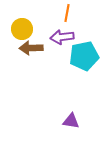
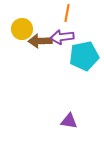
brown arrow: moved 9 px right, 7 px up
purple triangle: moved 2 px left
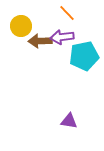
orange line: rotated 54 degrees counterclockwise
yellow circle: moved 1 px left, 3 px up
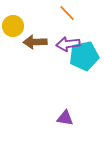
yellow circle: moved 8 px left
purple arrow: moved 6 px right, 7 px down
brown arrow: moved 5 px left, 1 px down
purple triangle: moved 4 px left, 3 px up
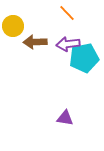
cyan pentagon: moved 2 px down
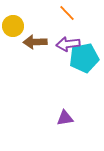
purple triangle: rotated 18 degrees counterclockwise
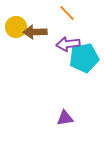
yellow circle: moved 3 px right, 1 px down
brown arrow: moved 10 px up
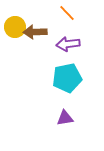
yellow circle: moved 1 px left
cyan pentagon: moved 17 px left, 20 px down
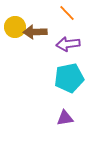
cyan pentagon: moved 2 px right
